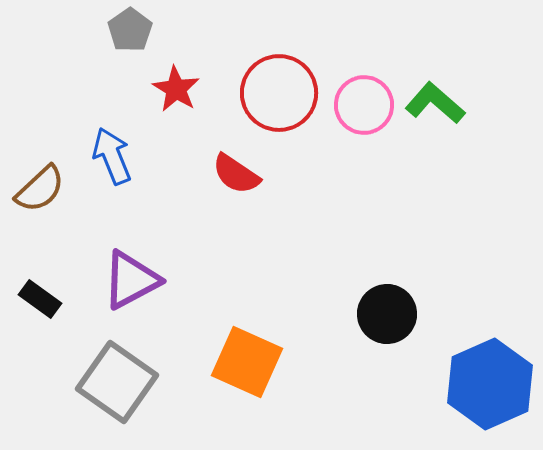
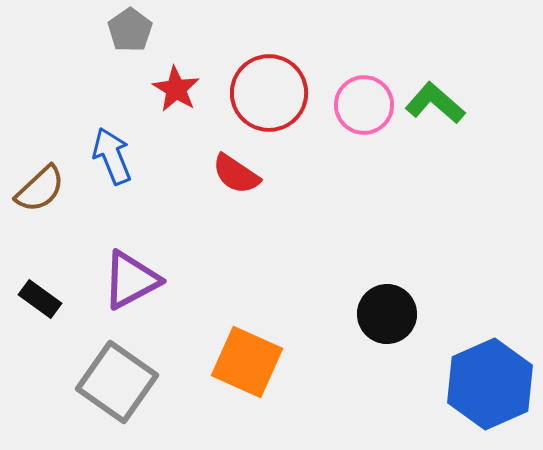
red circle: moved 10 px left
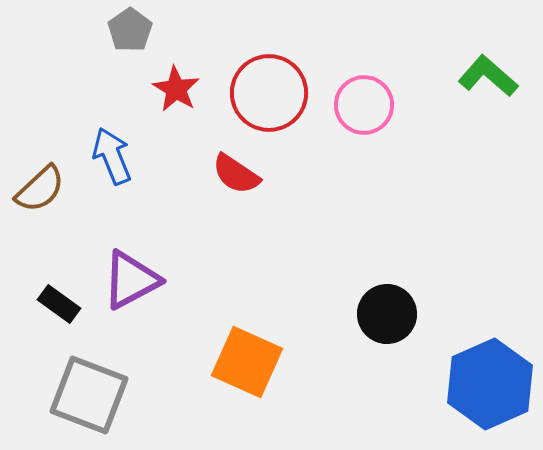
green L-shape: moved 53 px right, 27 px up
black rectangle: moved 19 px right, 5 px down
gray square: moved 28 px left, 13 px down; rotated 14 degrees counterclockwise
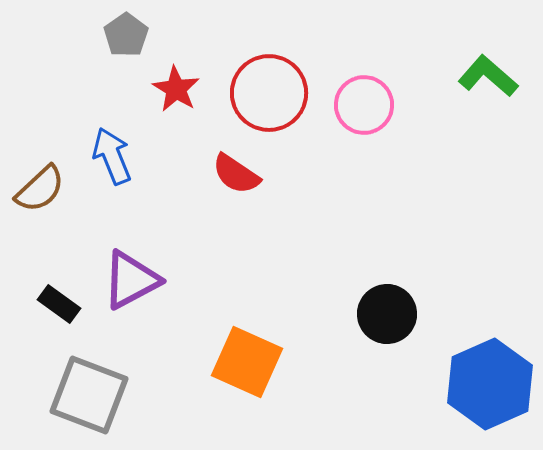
gray pentagon: moved 4 px left, 5 px down
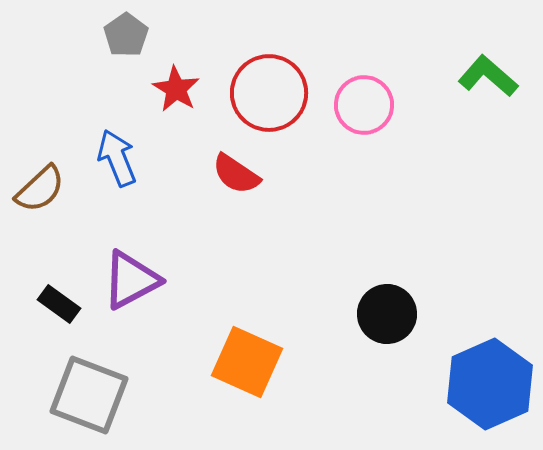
blue arrow: moved 5 px right, 2 px down
